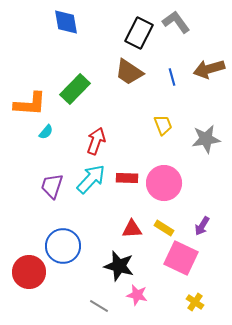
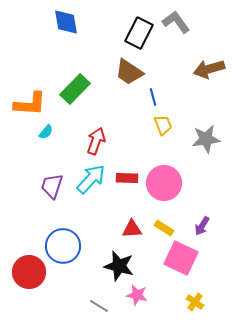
blue line: moved 19 px left, 20 px down
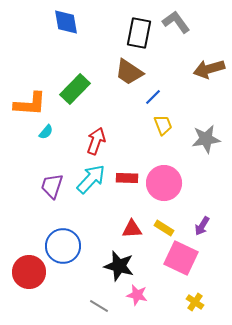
black rectangle: rotated 16 degrees counterclockwise
blue line: rotated 60 degrees clockwise
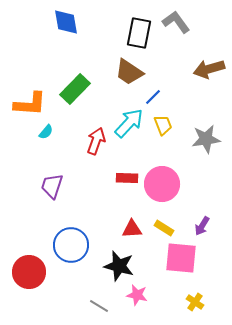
cyan arrow: moved 38 px right, 56 px up
pink circle: moved 2 px left, 1 px down
blue circle: moved 8 px right, 1 px up
pink square: rotated 20 degrees counterclockwise
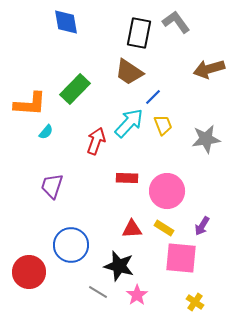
pink circle: moved 5 px right, 7 px down
pink star: rotated 25 degrees clockwise
gray line: moved 1 px left, 14 px up
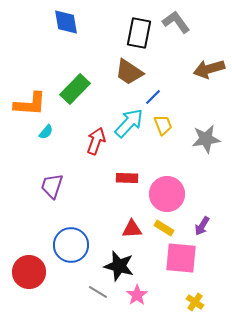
pink circle: moved 3 px down
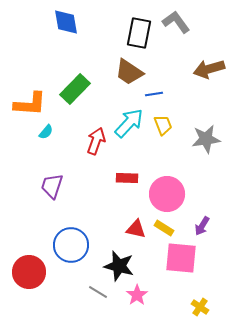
blue line: moved 1 px right, 3 px up; rotated 36 degrees clockwise
red triangle: moved 4 px right; rotated 15 degrees clockwise
yellow cross: moved 5 px right, 5 px down
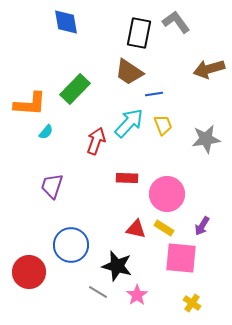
black star: moved 2 px left
yellow cross: moved 8 px left, 4 px up
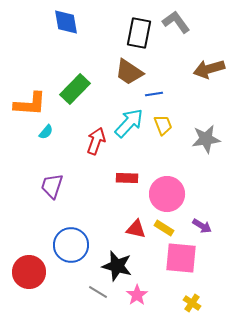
purple arrow: rotated 90 degrees counterclockwise
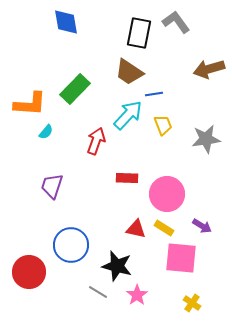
cyan arrow: moved 1 px left, 8 px up
